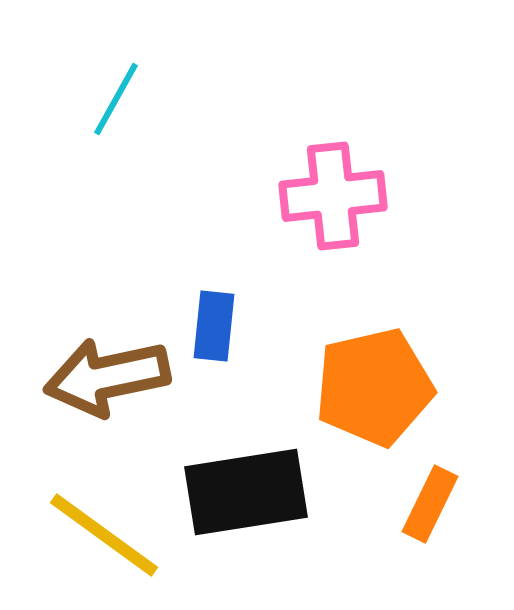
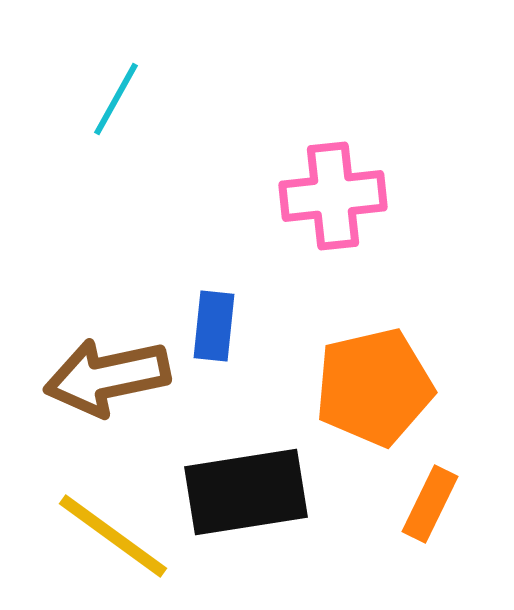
yellow line: moved 9 px right, 1 px down
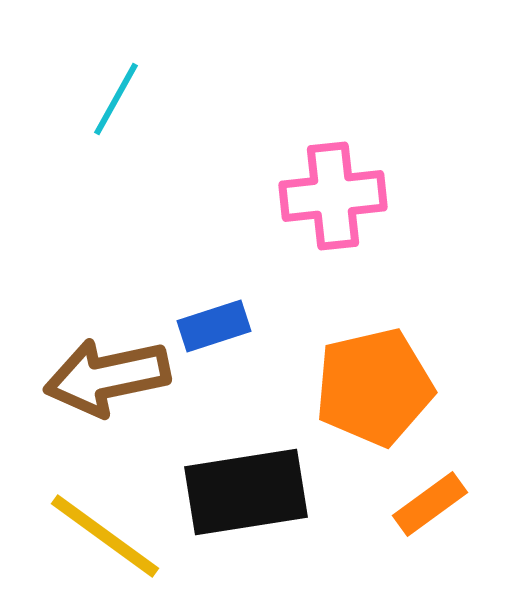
blue rectangle: rotated 66 degrees clockwise
orange rectangle: rotated 28 degrees clockwise
yellow line: moved 8 px left
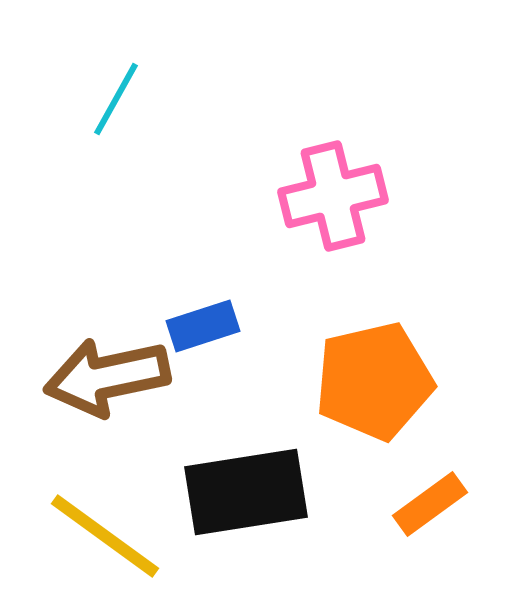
pink cross: rotated 8 degrees counterclockwise
blue rectangle: moved 11 px left
orange pentagon: moved 6 px up
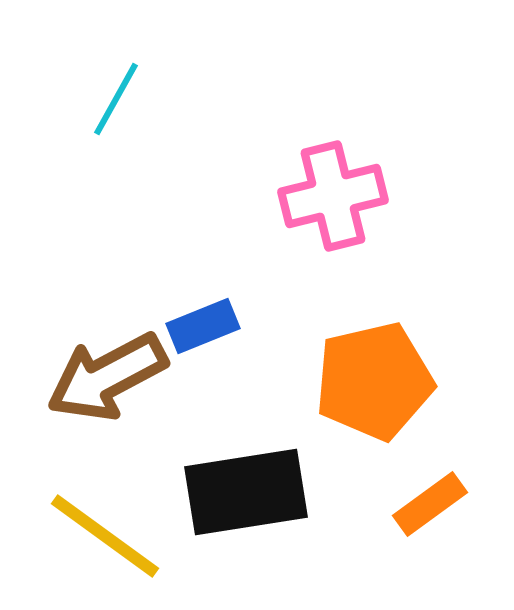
blue rectangle: rotated 4 degrees counterclockwise
brown arrow: rotated 16 degrees counterclockwise
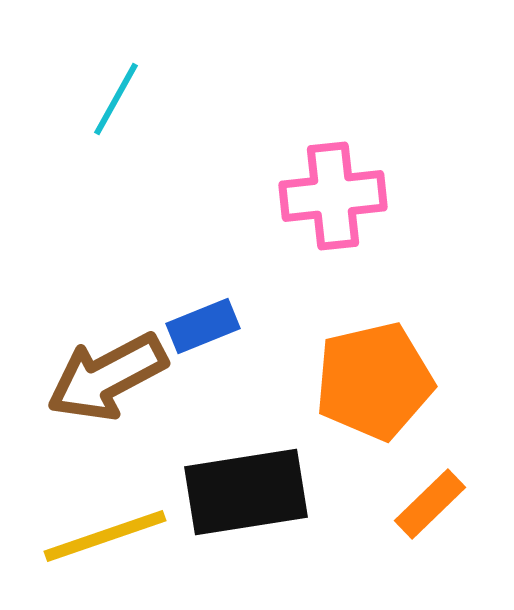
pink cross: rotated 8 degrees clockwise
orange rectangle: rotated 8 degrees counterclockwise
yellow line: rotated 55 degrees counterclockwise
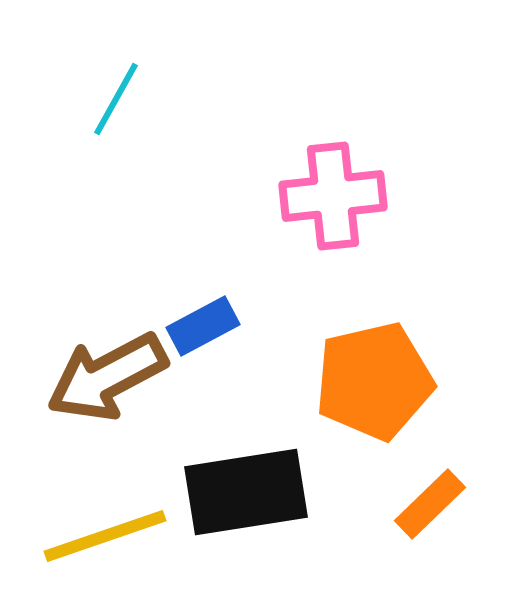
blue rectangle: rotated 6 degrees counterclockwise
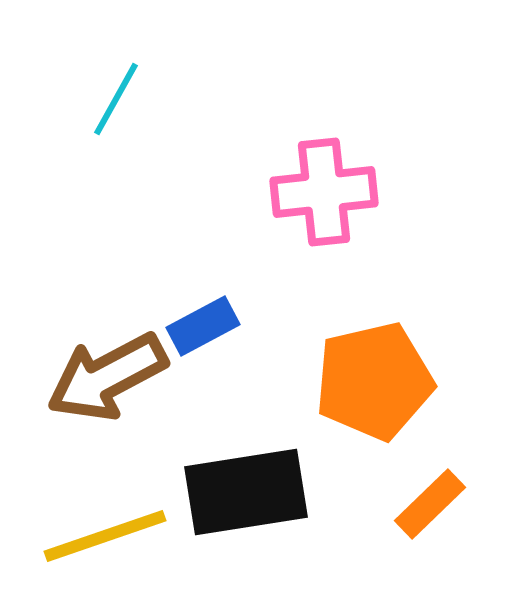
pink cross: moved 9 px left, 4 px up
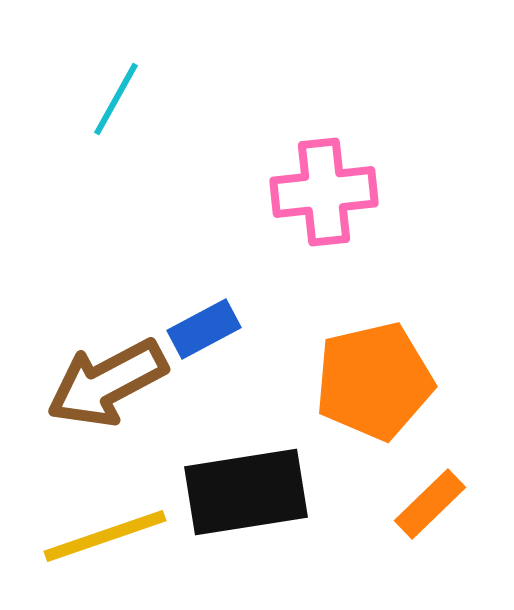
blue rectangle: moved 1 px right, 3 px down
brown arrow: moved 6 px down
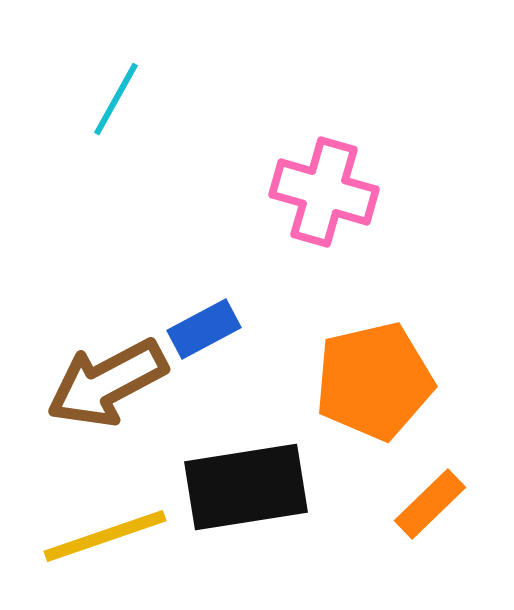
pink cross: rotated 22 degrees clockwise
black rectangle: moved 5 px up
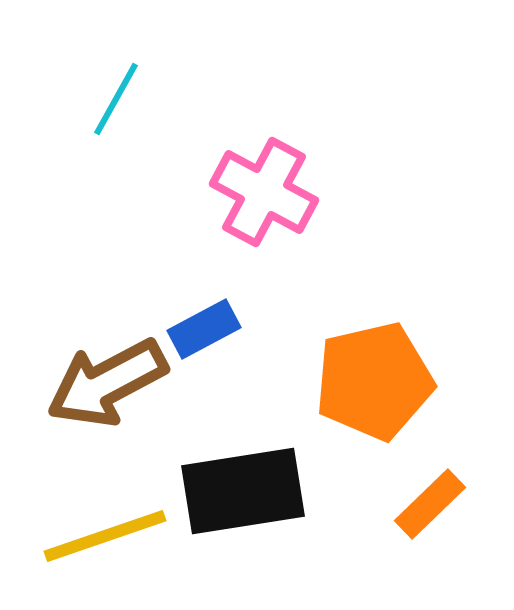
pink cross: moved 60 px left; rotated 12 degrees clockwise
black rectangle: moved 3 px left, 4 px down
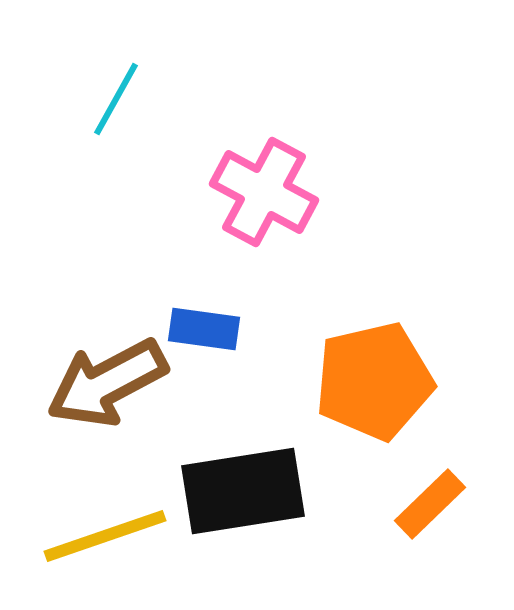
blue rectangle: rotated 36 degrees clockwise
